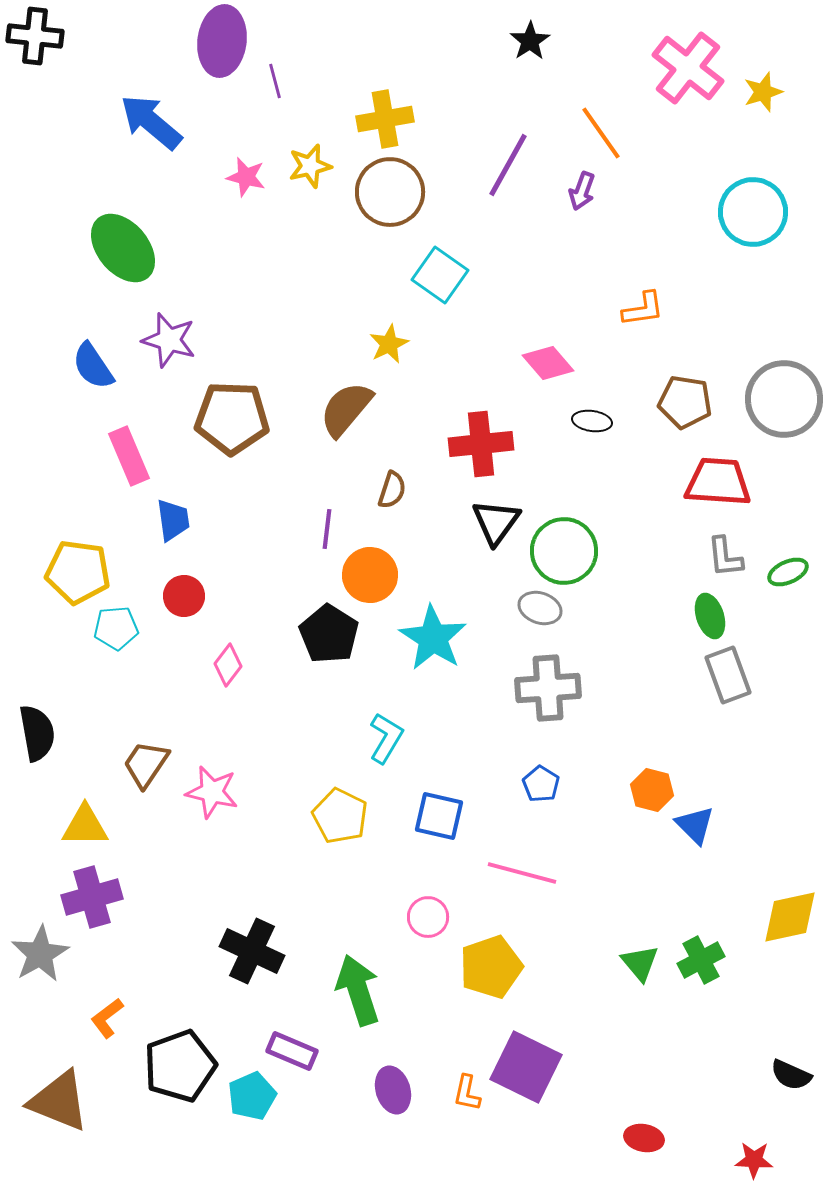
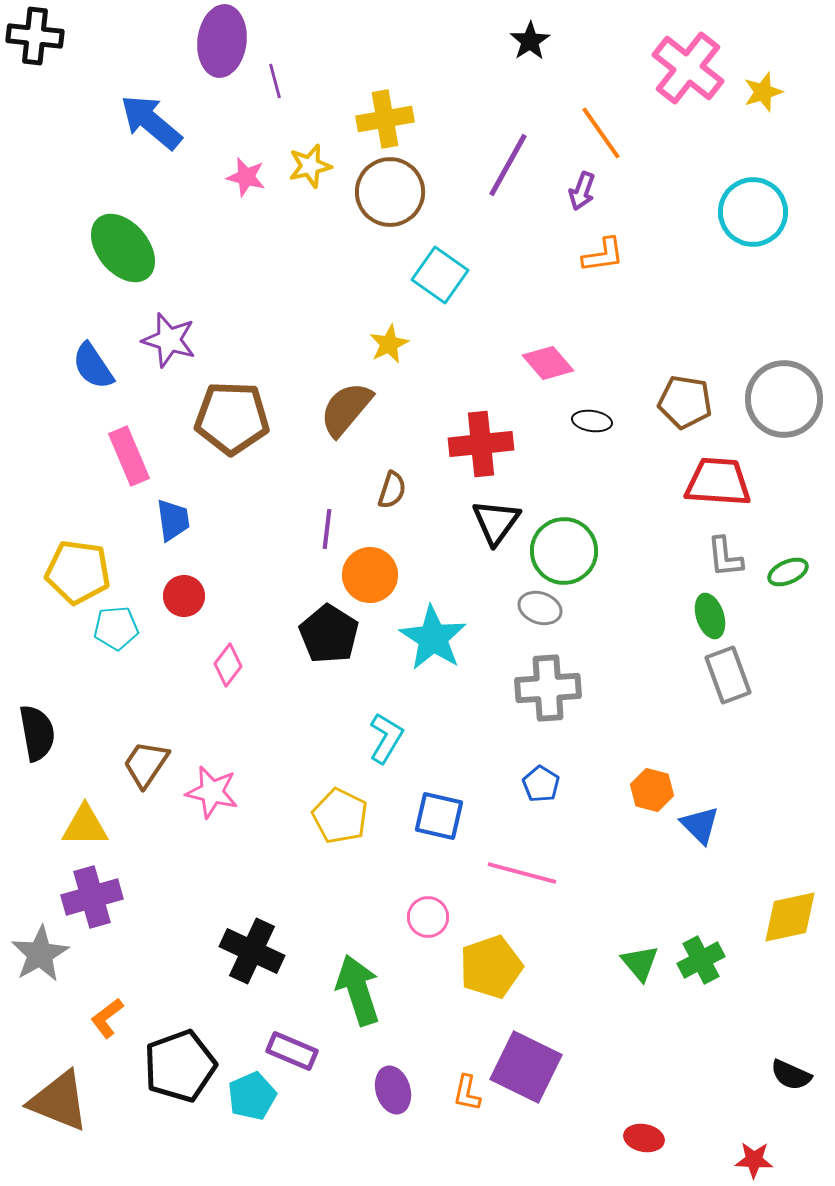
orange L-shape at (643, 309): moved 40 px left, 54 px up
blue triangle at (695, 825): moved 5 px right
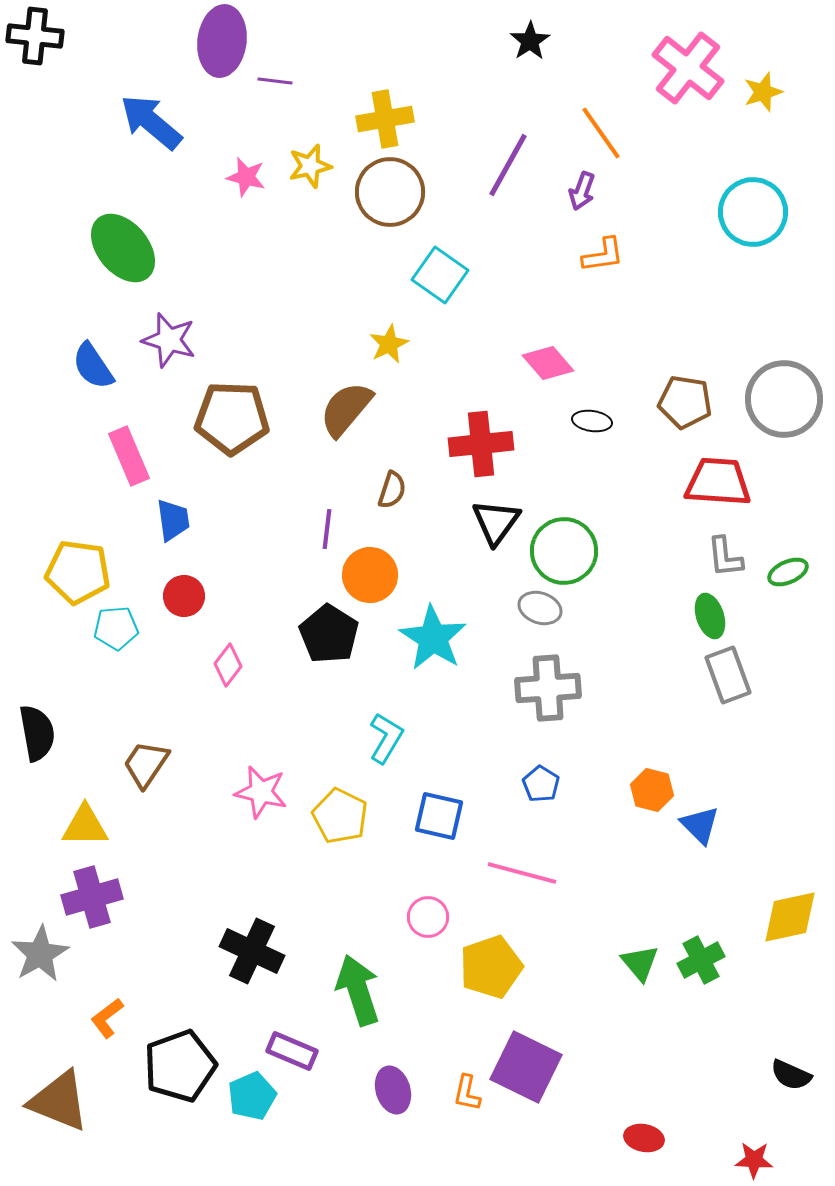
purple line at (275, 81): rotated 68 degrees counterclockwise
pink star at (212, 792): moved 49 px right
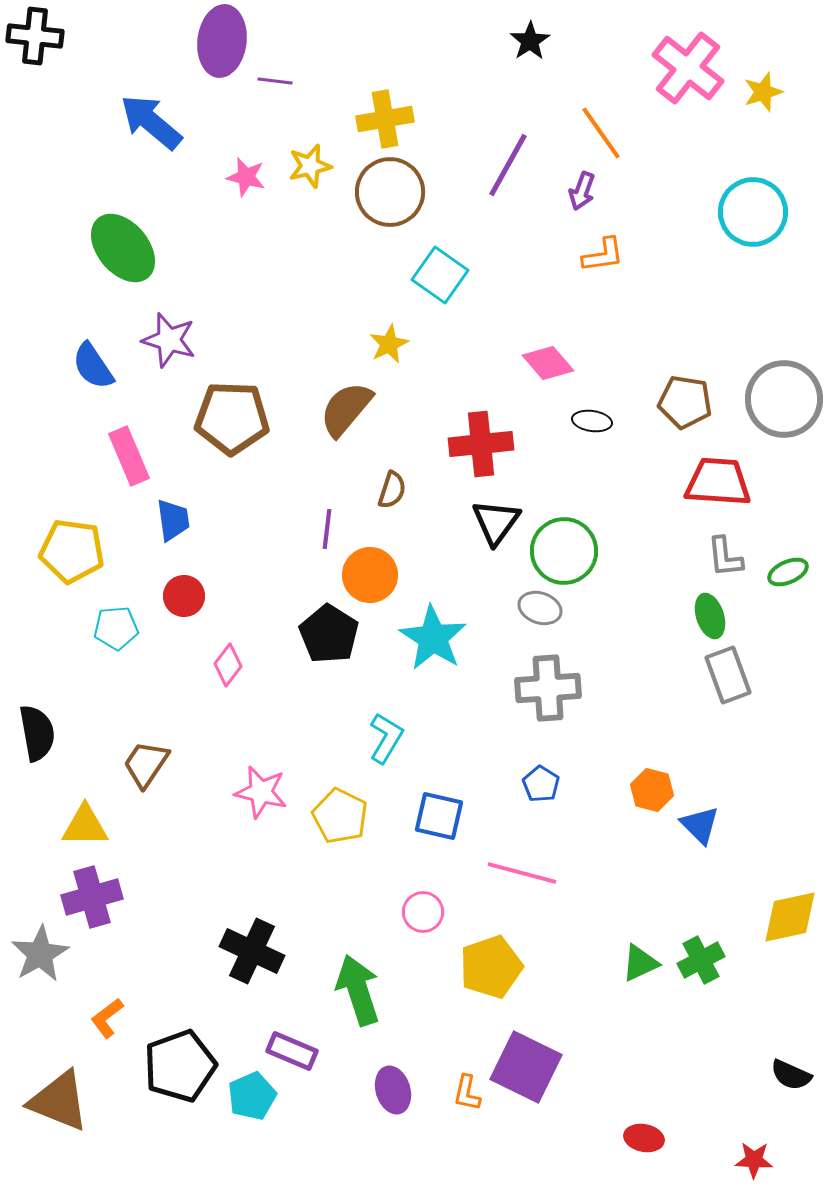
yellow pentagon at (78, 572): moved 6 px left, 21 px up
pink circle at (428, 917): moved 5 px left, 5 px up
green triangle at (640, 963): rotated 45 degrees clockwise
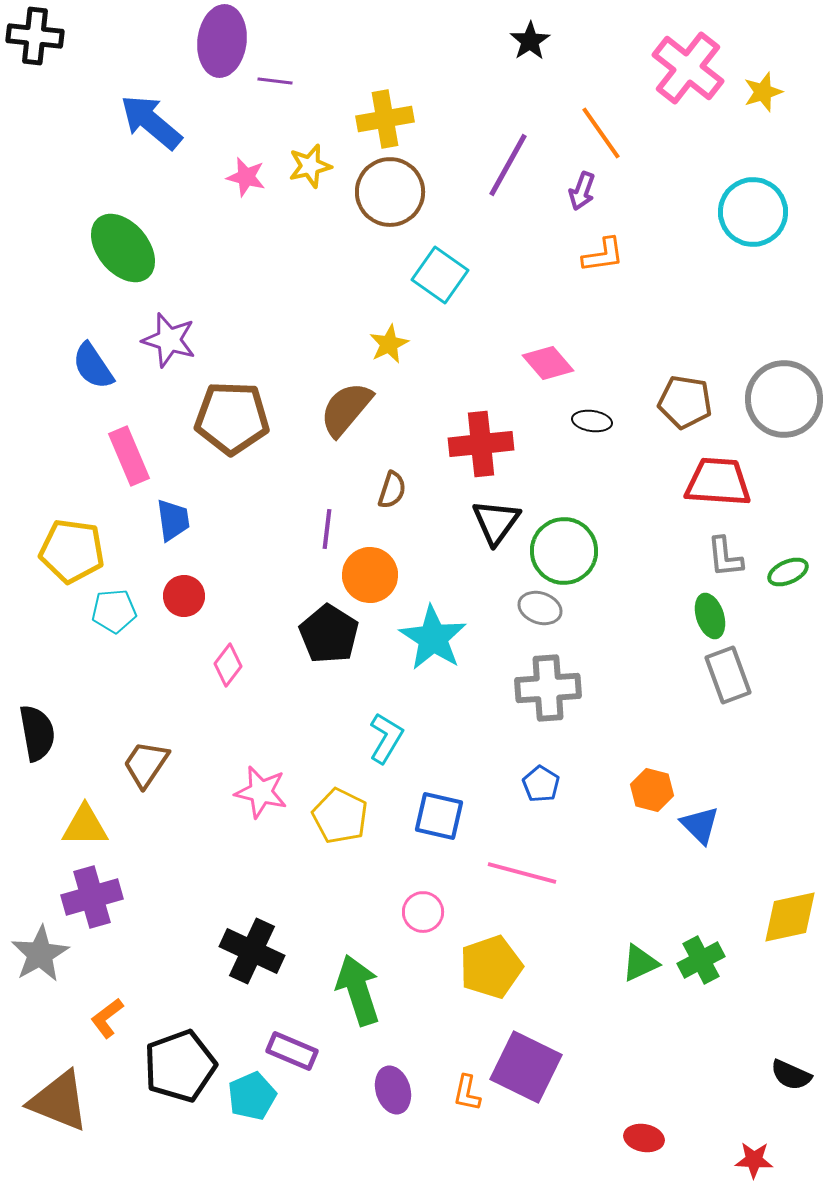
cyan pentagon at (116, 628): moved 2 px left, 17 px up
